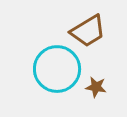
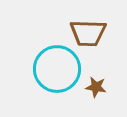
brown trapezoid: moved 2 px down; rotated 33 degrees clockwise
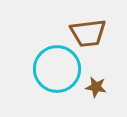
brown trapezoid: rotated 9 degrees counterclockwise
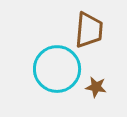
brown trapezoid: moved 1 px right, 3 px up; rotated 78 degrees counterclockwise
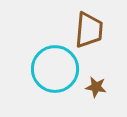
cyan circle: moved 2 px left
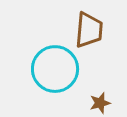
brown star: moved 4 px right, 16 px down; rotated 25 degrees counterclockwise
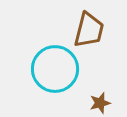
brown trapezoid: rotated 9 degrees clockwise
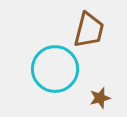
brown star: moved 5 px up
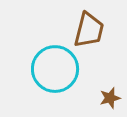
brown star: moved 10 px right
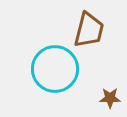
brown star: rotated 15 degrees clockwise
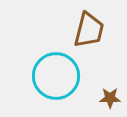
cyan circle: moved 1 px right, 7 px down
